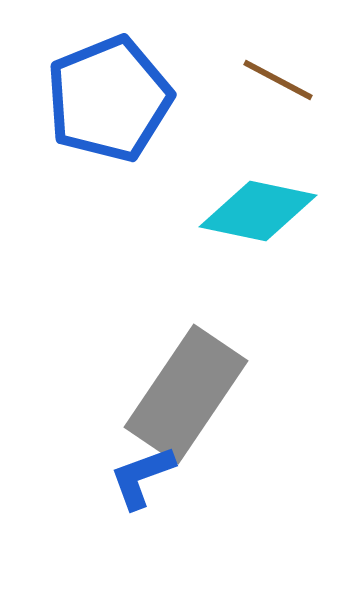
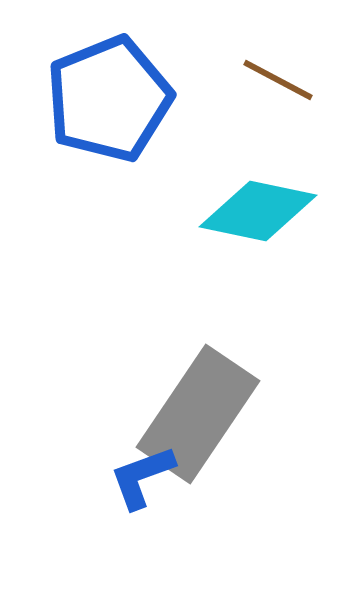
gray rectangle: moved 12 px right, 20 px down
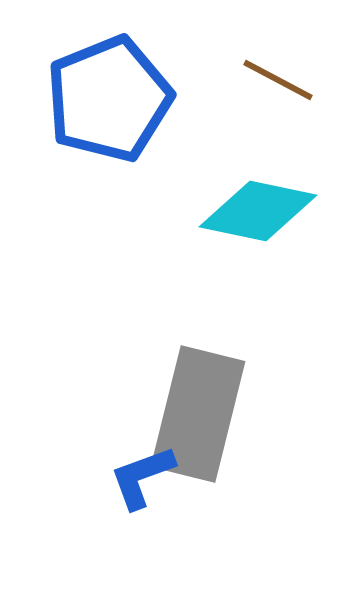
gray rectangle: rotated 20 degrees counterclockwise
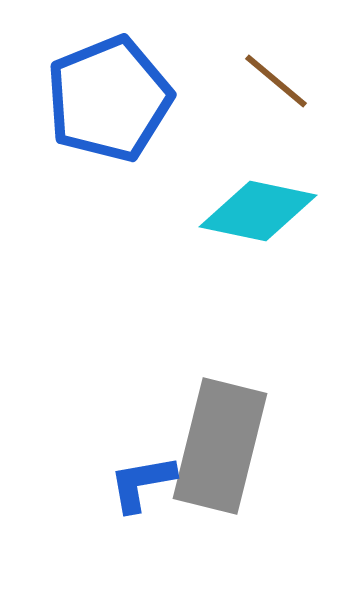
brown line: moved 2 px left, 1 px down; rotated 12 degrees clockwise
gray rectangle: moved 22 px right, 32 px down
blue L-shape: moved 6 px down; rotated 10 degrees clockwise
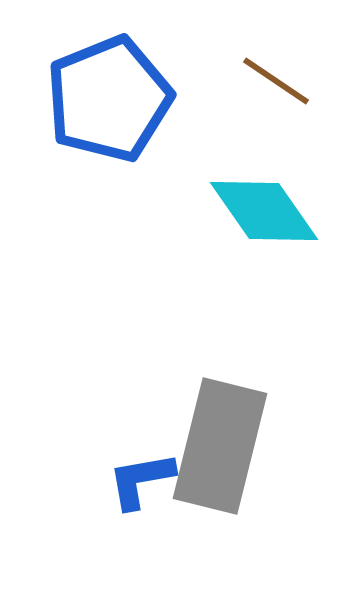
brown line: rotated 6 degrees counterclockwise
cyan diamond: moved 6 px right; rotated 43 degrees clockwise
blue L-shape: moved 1 px left, 3 px up
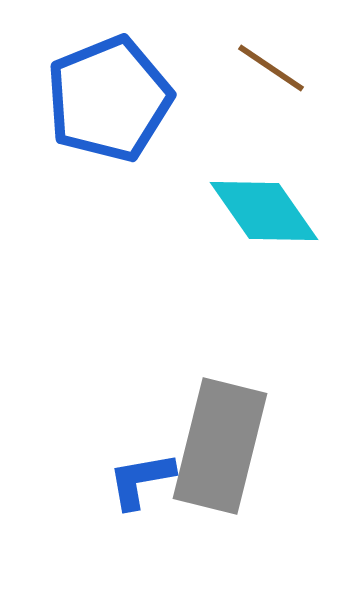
brown line: moved 5 px left, 13 px up
